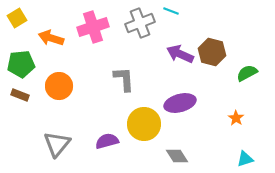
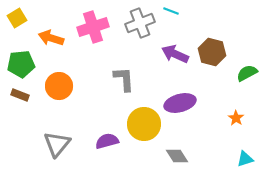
purple arrow: moved 5 px left
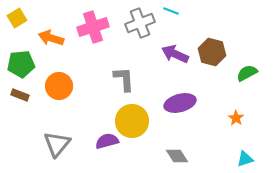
yellow circle: moved 12 px left, 3 px up
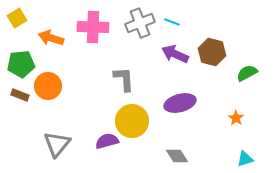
cyan line: moved 1 px right, 11 px down
pink cross: rotated 20 degrees clockwise
orange circle: moved 11 px left
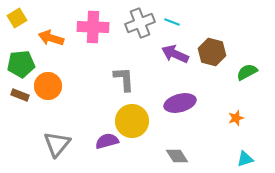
green semicircle: moved 1 px up
orange star: rotated 21 degrees clockwise
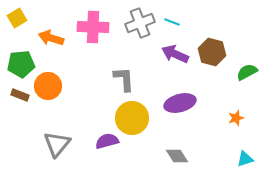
yellow circle: moved 3 px up
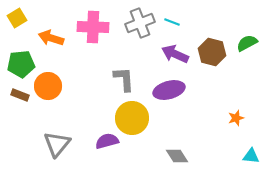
green semicircle: moved 29 px up
purple ellipse: moved 11 px left, 13 px up
cyan triangle: moved 6 px right, 3 px up; rotated 24 degrees clockwise
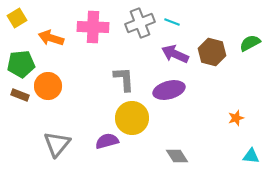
green semicircle: moved 3 px right
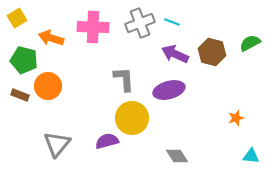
green pentagon: moved 3 px right, 4 px up; rotated 20 degrees clockwise
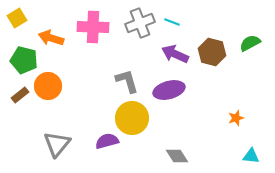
gray L-shape: moved 3 px right, 2 px down; rotated 12 degrees counterclockwise
brown rectangle: rotated 60 degrees counterclockwise
